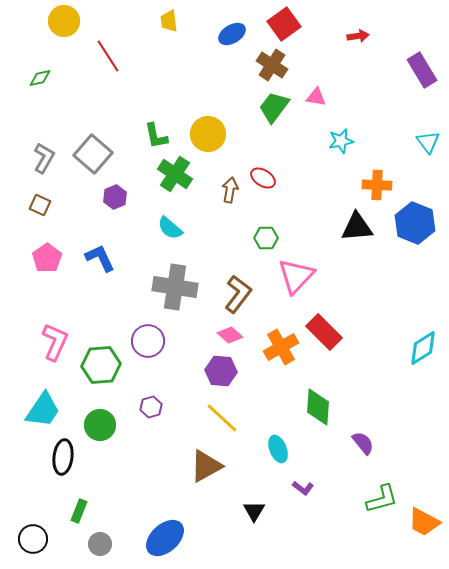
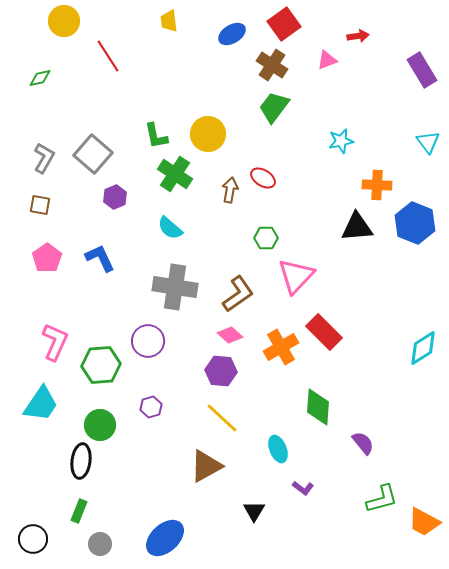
pink triangle at (316, 97): moved 11 px right, 37 px up; rotated 30 degrees counterclockwise
brown square at (40, 205): rotated 15 degrees counterclockwise
brown L-shape at (238, 294): rotated 18 degrees clockwise
cyan trapezoid at (43, 410): moved 2 px left, 6 px up
black ellipse at (63, 457): moved 18 px right, 4 px down
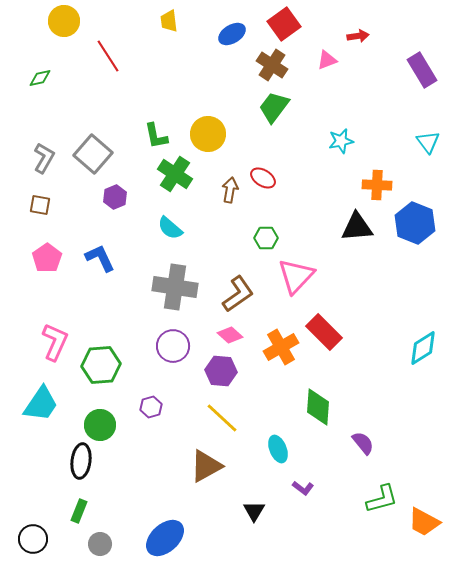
purple circle at (148, 341): moved 25 px right, 5 px down
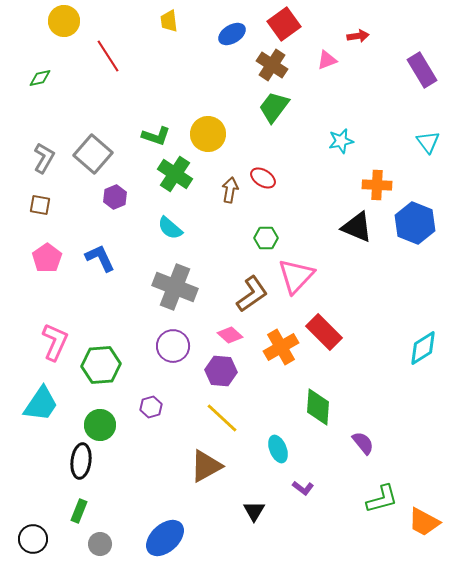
green L-shape at (156, 136): rotated 60 degrees counterclockwise
black triangle at (357, 227): rotated 28 degrees clockwise
gray cross at (175, 287): rotated 12 degrees clockwise
brown L-shape at (238, 294): moved 14 px right
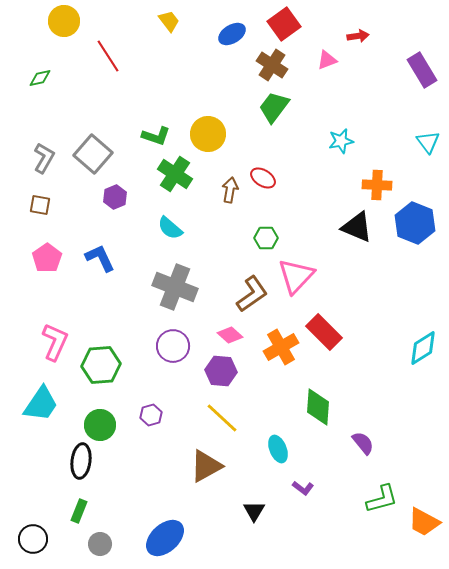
yellow trapezoid at (169, 21): rotated 150 degrees clockwise
purple hexagon at (151, 407): moved 8 px down
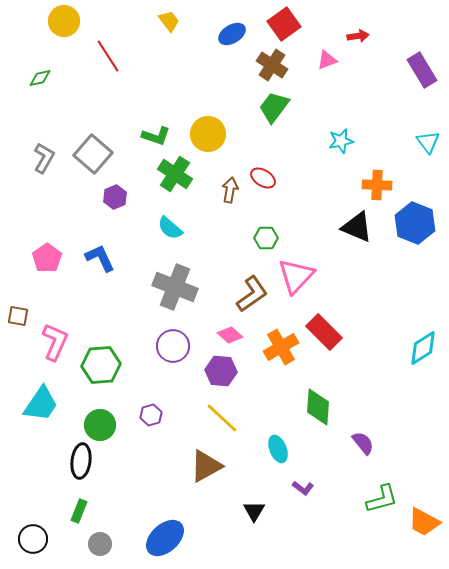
brown square at (40, 205): moved 22 px left, 111 px down
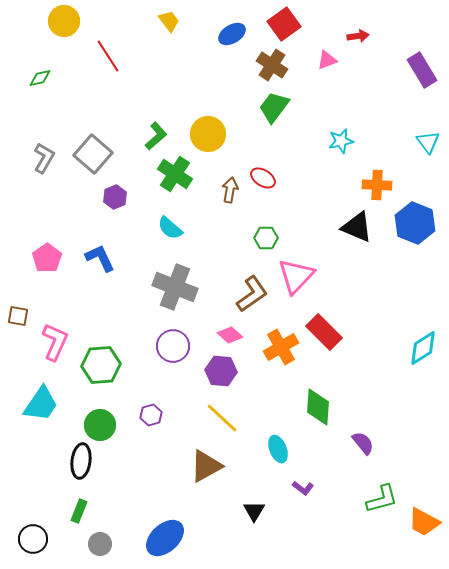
green L-shape at (156, 136): rotated 60 degrees counterclockwise
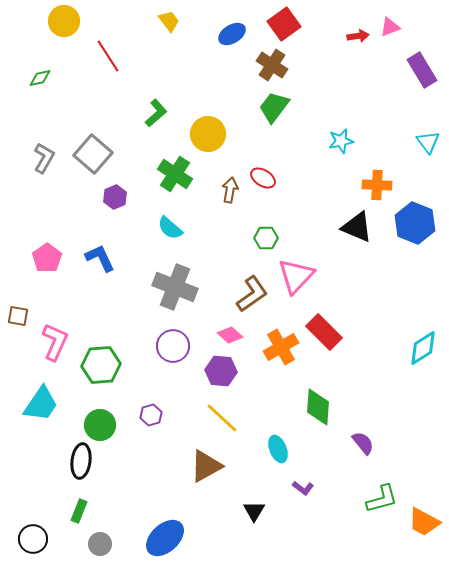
pink triangle at (327, 60): moved 63 px right, 33 px up
green L-shape at (156, 136): moved 23 px up
